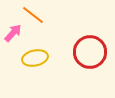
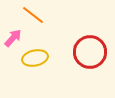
pink arrow: moved 5 px down
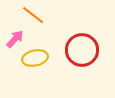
pink arrow: moved 2 px right, 1 px down
red circle: moved 8 px left, 2 px up
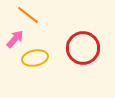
orange line: moved 5 px left
red circle: moved 1 px right, 2 px up
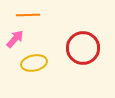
orange line: rotated 40 degrees counterclockwise
yellow ellipse: moved 1 px left, 5 px down
